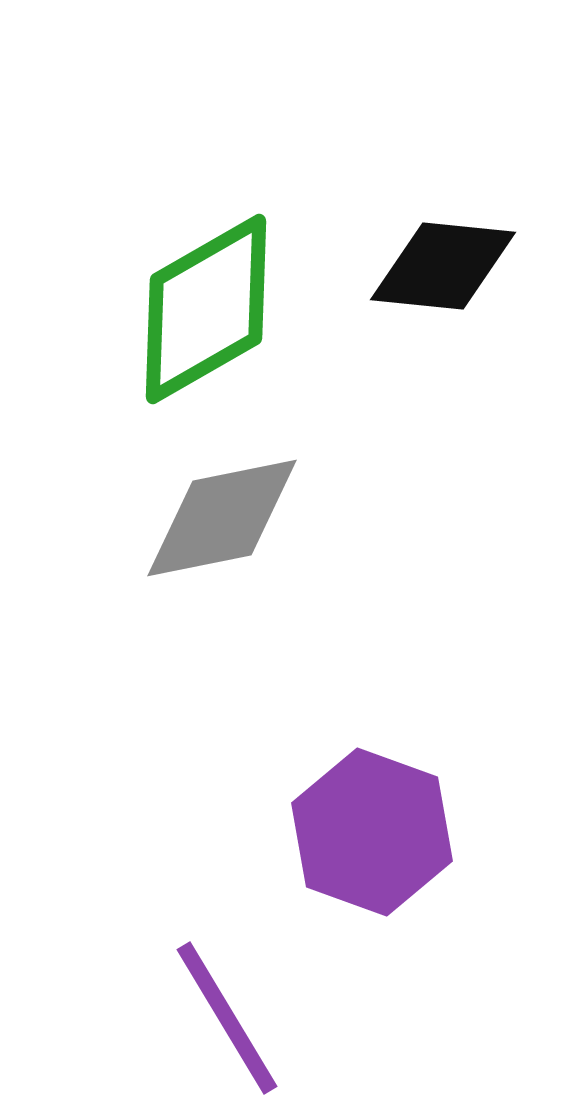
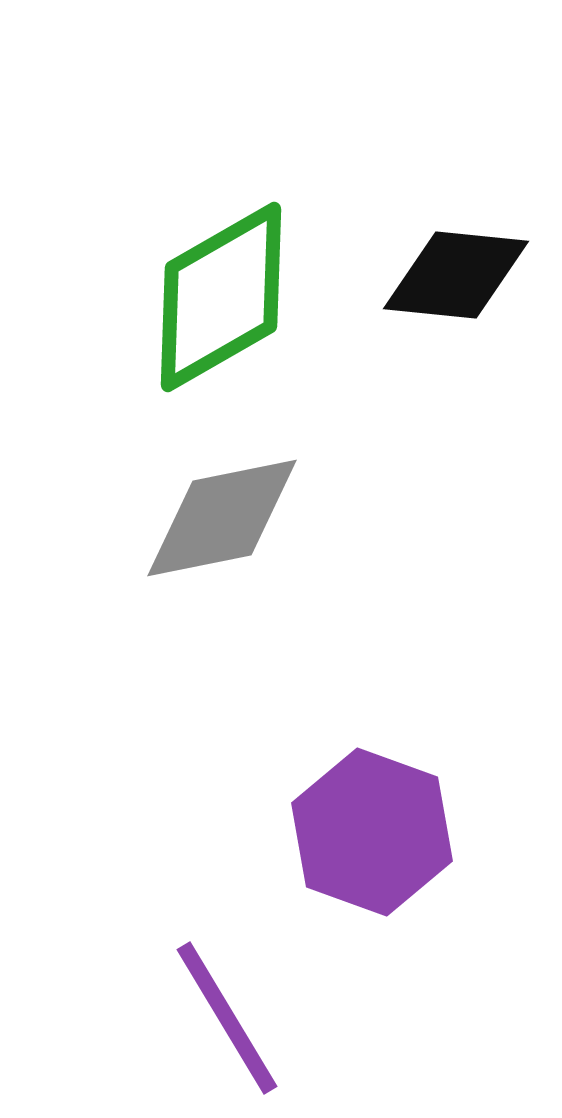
black diamond: moved 13 px right, 9 px down
green diamond: moved 15 px right, 12 px up
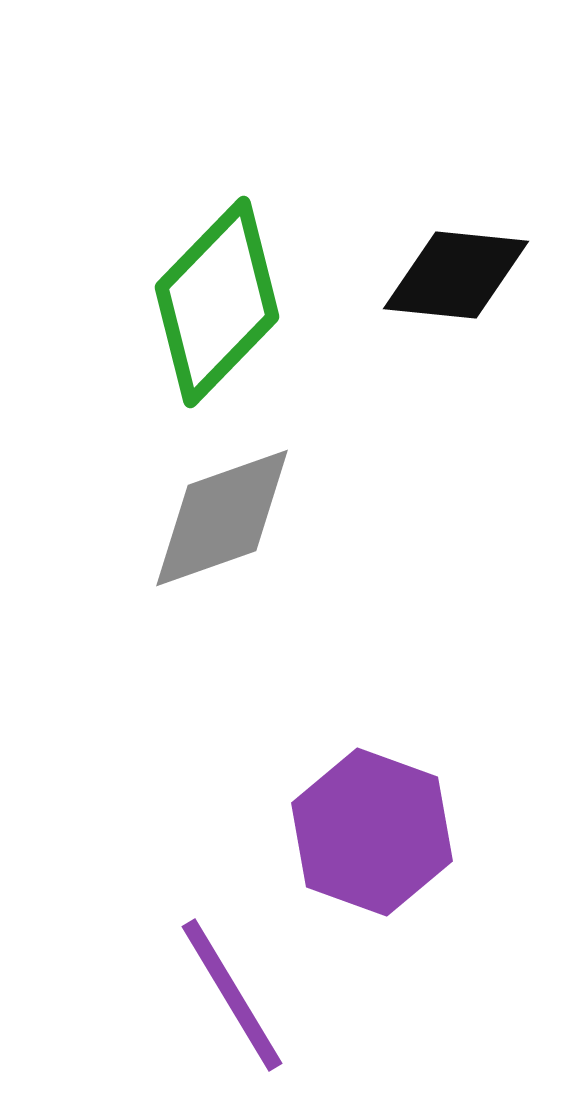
green diamond: moved 4 px left, 5 px down; rotated 16 degrees counterclockwise
gray diamond: rotated 8 degrees counterclockwise
purple line: moved 5 px right, 23 px up
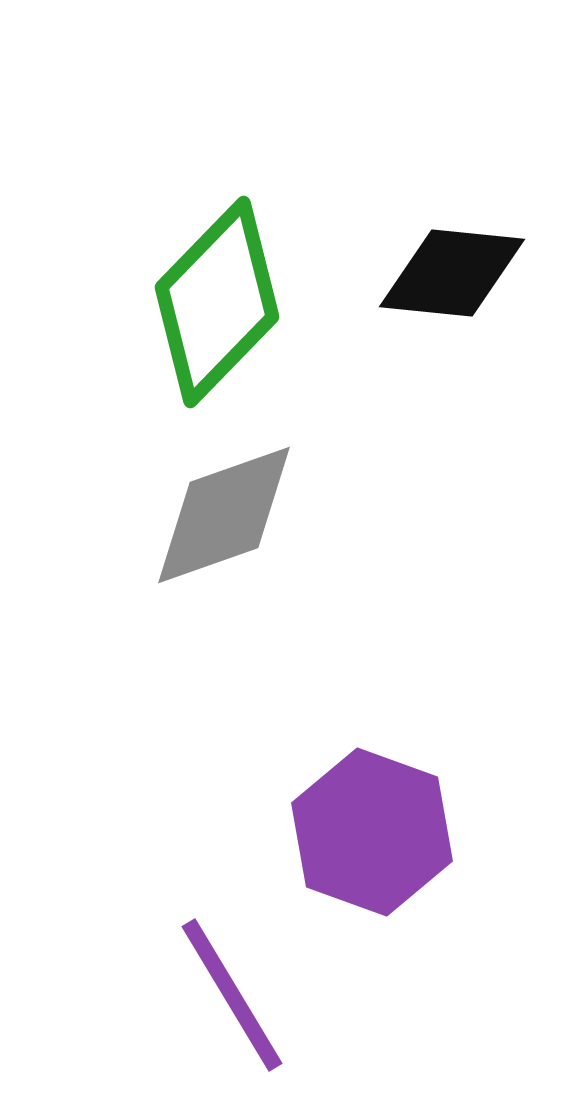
black diamond: moved 4 px left, 2 px up
gray diamond: moved 2 px right, 3 px up
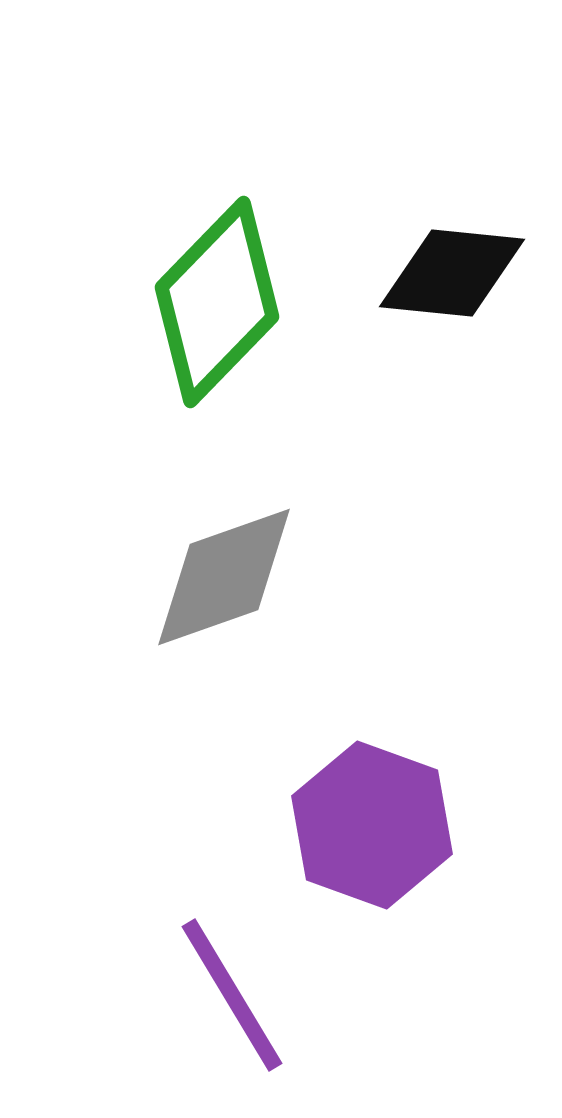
gray diamond: moved 62 px down
purple hexagon: moved 7 px up
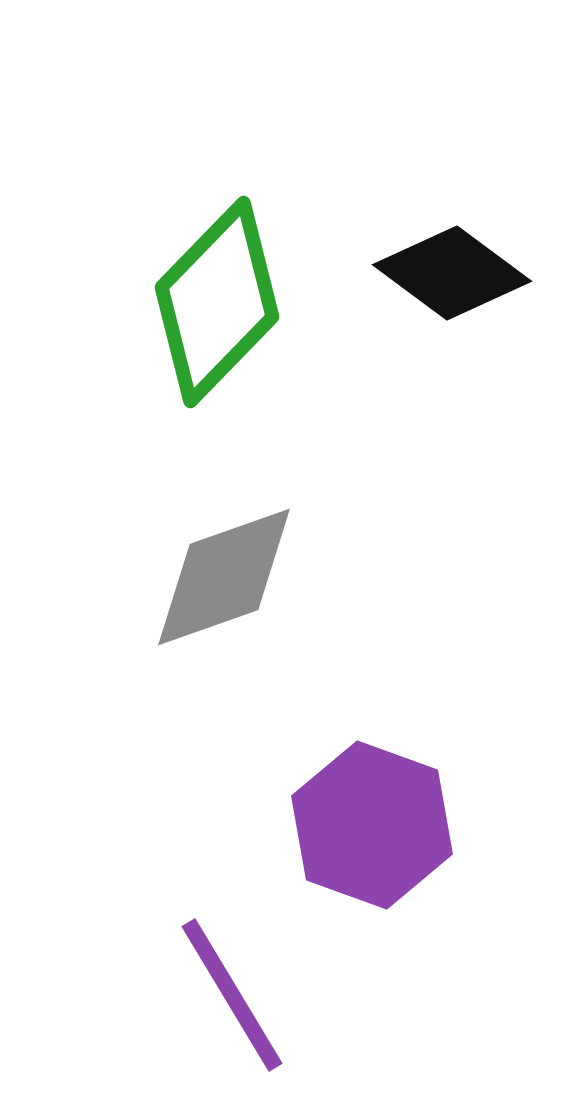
black diamond: rotated 31 degrees clockwise
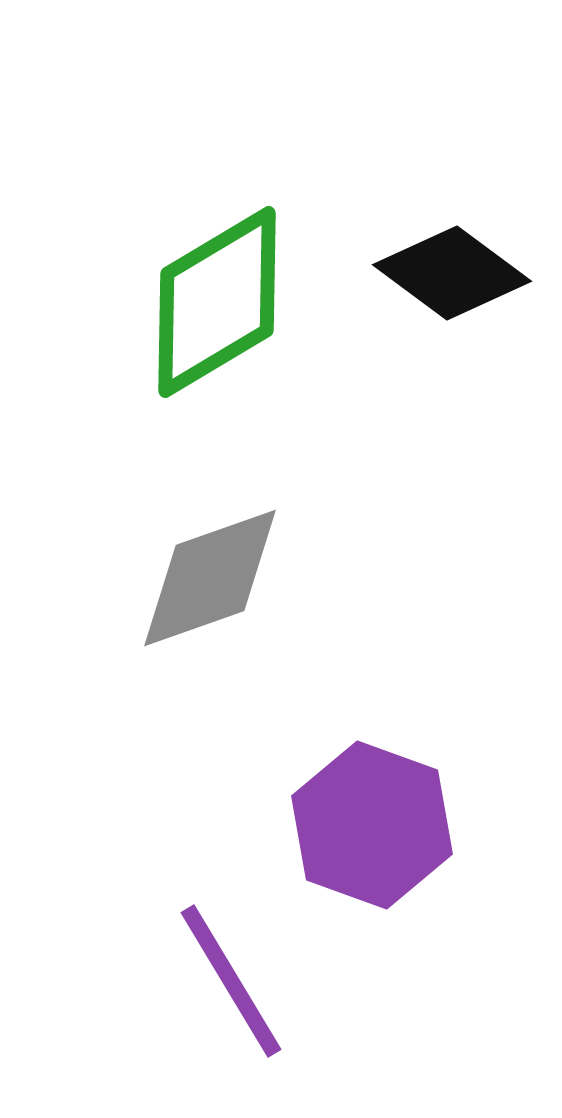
green diamond: rotated 15 degrees clockwise
gray diamond: moved 14 px left, 1 px down
purple line: moved 1 px left, 14 px up
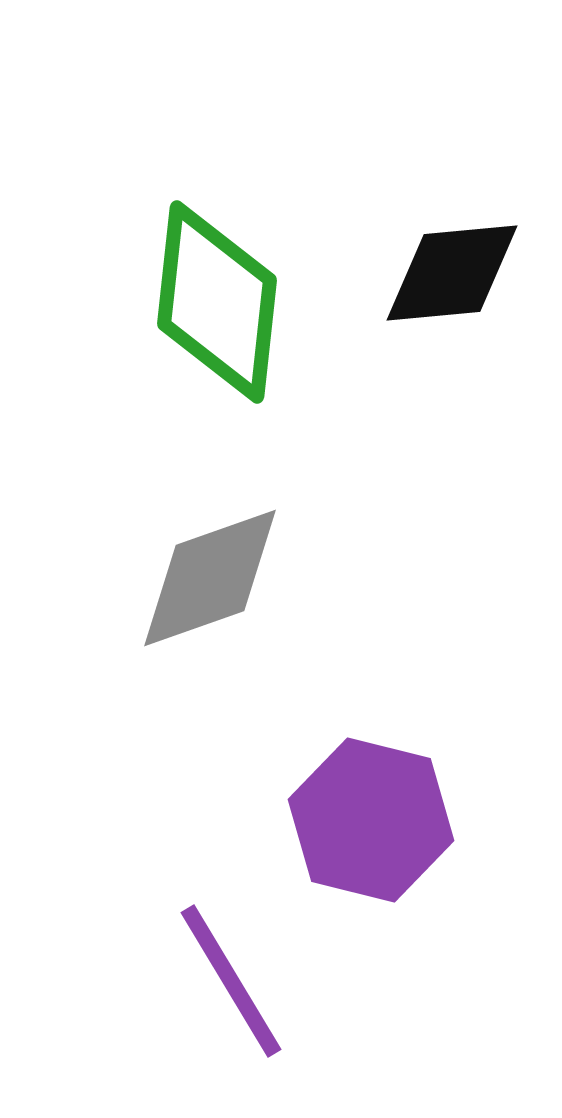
black diamond: rotated 42 degrees counterclockwise
green diamond: rotated 53 degrees counterclockwise
purple hexagon: moved 1 px left, 5 px up; rotated 6 degrees counterclockwise
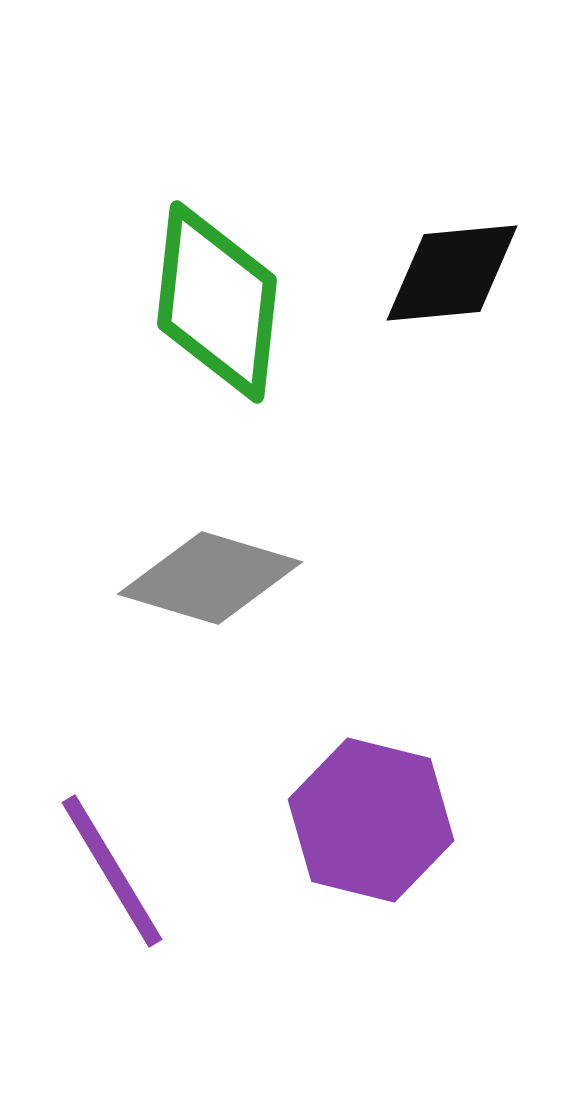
gray diamond: rotated 36 degrees clockwise
purple line: moved 119 px left, 110 px up
